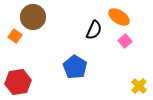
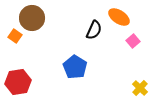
brown circle: moved 1 px left, 1 px down
pink square: moved 8 px right
yellow cross: moved 1 px right, 2 px down
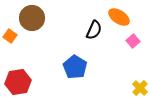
orange square: moved 5 px left
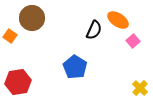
orange ellipse: moved 1 px left, 3 px down
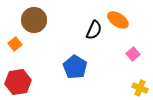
brown circle: moved 2 px right, 2 px down
orange square: moved 5 px right, 8 px down; rotated 16 degrees clockwise
pink square: moved 13 px down
yellow cross: rotated 21 degrees counterclockwise
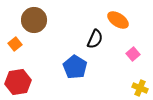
black semicircle: moved 1 px right, 9 px down
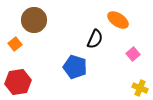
blue pentagon: rotated 15 degrees counterclockwise
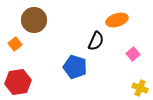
orange ellipse: moved 1 px left; rotated 50 degrees counterclockwise
black semicircle: moved 1 px right, 2 px down
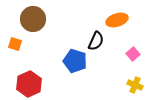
brown circle: moved 1 px left, 1 px up
orange square: rotated 32 degrees counterclockwise
blue pentagon: moved 6 px up
red hexagon: moved 11 px right, 2 px down; rotated 15 degrees counterclockwise
yellow cross: moved 5 px left, 3 px up
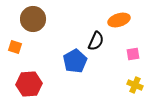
orange ellipse: moved 2 px right
orange square: moved 3 px down
pink square: rotated 32 degrees clockwise
blue pentagon: rotated 25 degrees clockwise
red hexagon: rotated 20 degrees clockwise
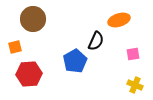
orange square: rotated 32 degrees counterclockwise
red hexagon: moved 10 px up
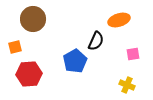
yellow cross: moved 8 px left
